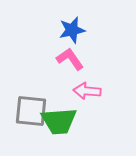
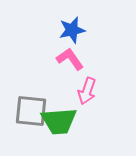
pink arrow: rotated 76 degrees counterclockwise
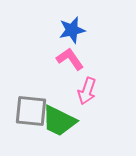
green trapezoid: rotated 30 degrees clockwise
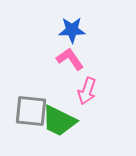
blue star: rotated 12 degrees clockwise
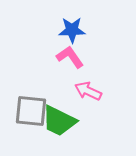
pink L-shape: moved 2 px up
pink arrow: moved 1 px right; rotated 96 degrees clockwise
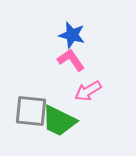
blue star: moved 5 px down; rotated 16 degrees clockwise
pink L-shape: moved 1 px right, 3 px down
pink arrow: rotated 56 degrees counterclockwise
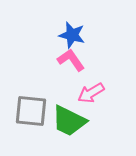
pink arrow: moved 3 px right, 2 px down
green trapezoid: moved 10 px right
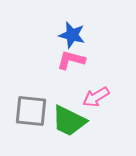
pink L-shape: rotated 40 degrees counterclockwise
pink arrow: moved 5 px right, 4 px down
